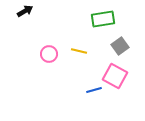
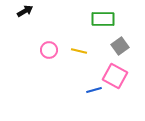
green rectangle: rotated 10 degrees clockwise
pink circle: moved 4 px up
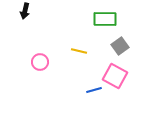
black arrow: rotated 133 degrees clockwise
green rectangle: moved 2 px right
pink circle: moved 9 px left, 12 px down
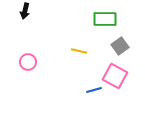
pink circle: moved 12 px left
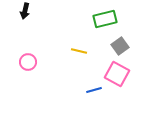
green rectangle: rotated 15 degrees counterclockwise
pink square: moved 2 px right, 2 px up
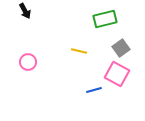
black arrow: rotated 42 degrees counterclockwise
gray square: moved 1 px right, 2 px down
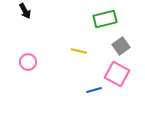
gray square: moved 2 px up
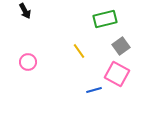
yellow line: rotated 42 degrees clockwise
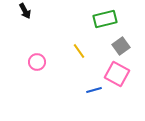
pink circle: moved 9 px right
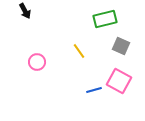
gray square: rotated 30 degrees counterclockwise
pink square: moved 2 px right, 7 px down
